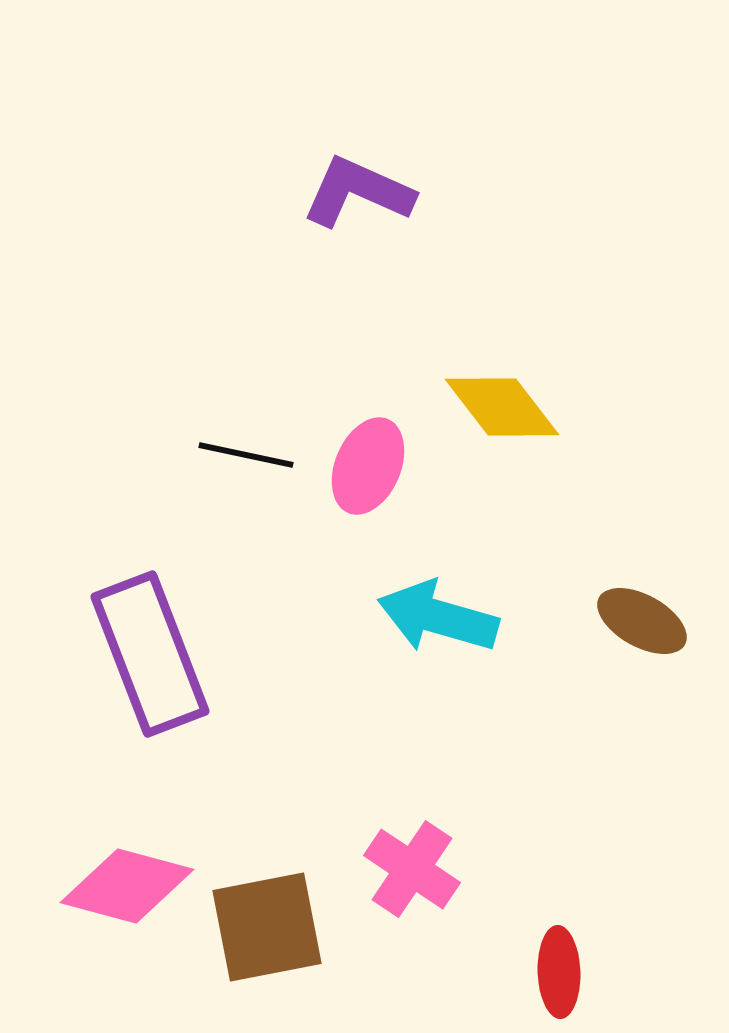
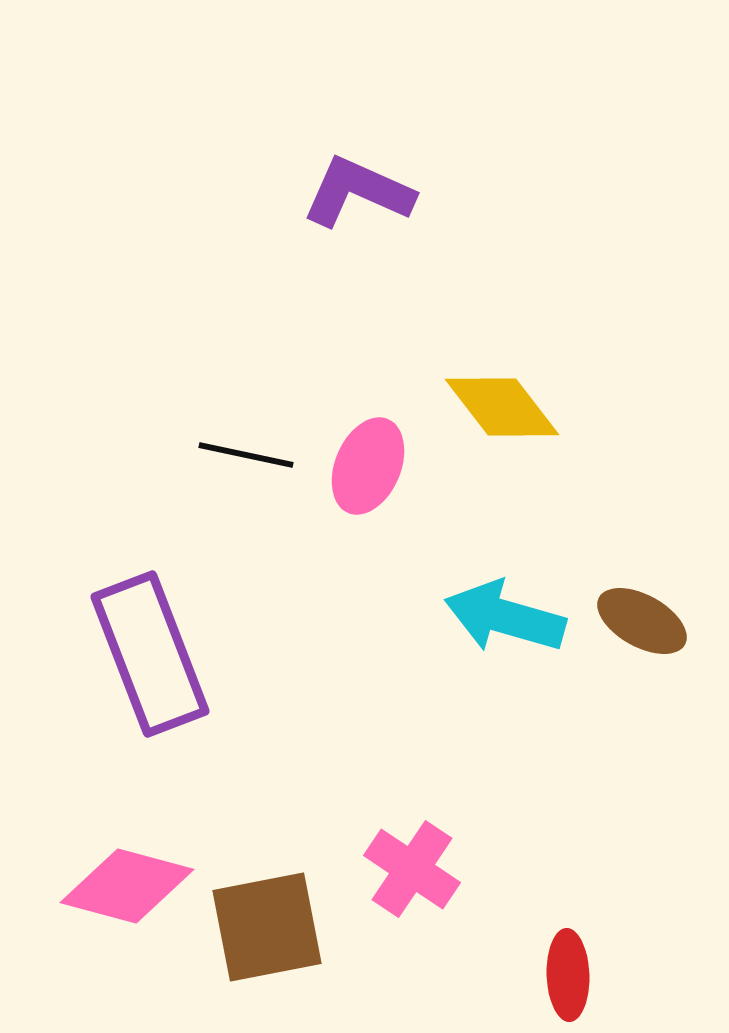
cyan arrow: moved 67 px right
red ellipse: moved 9 px right, 3 px down
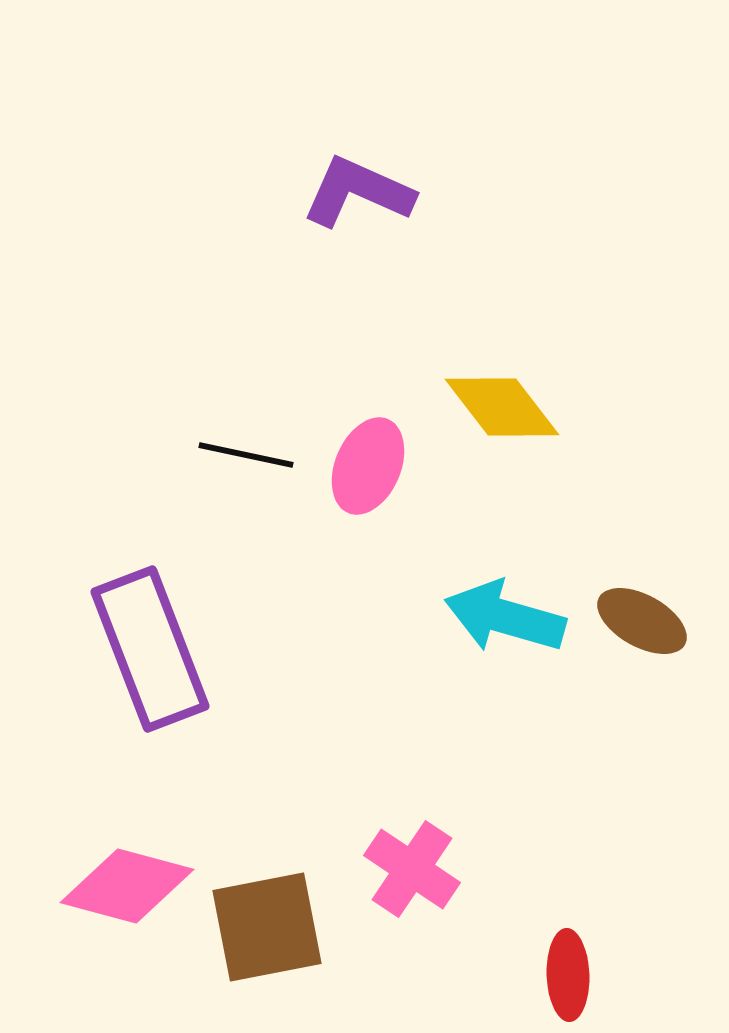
purple rectangle: moved 5 px up
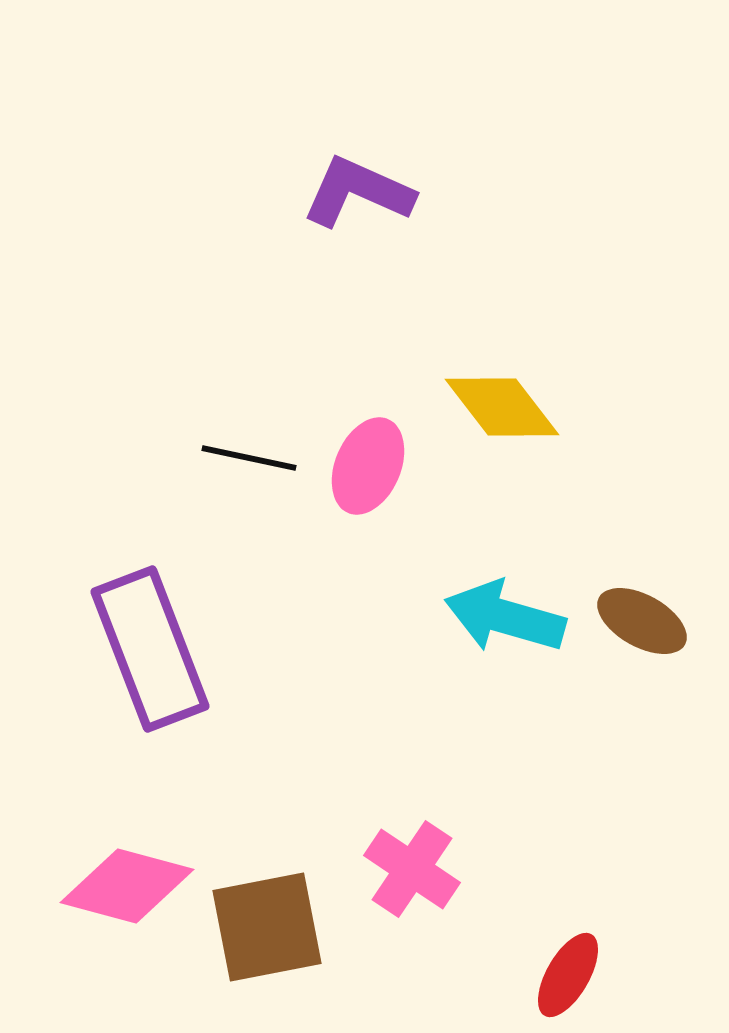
black line: moved 3 px right, 3 px down
red ellipse: rotated 32 degrees clockwise
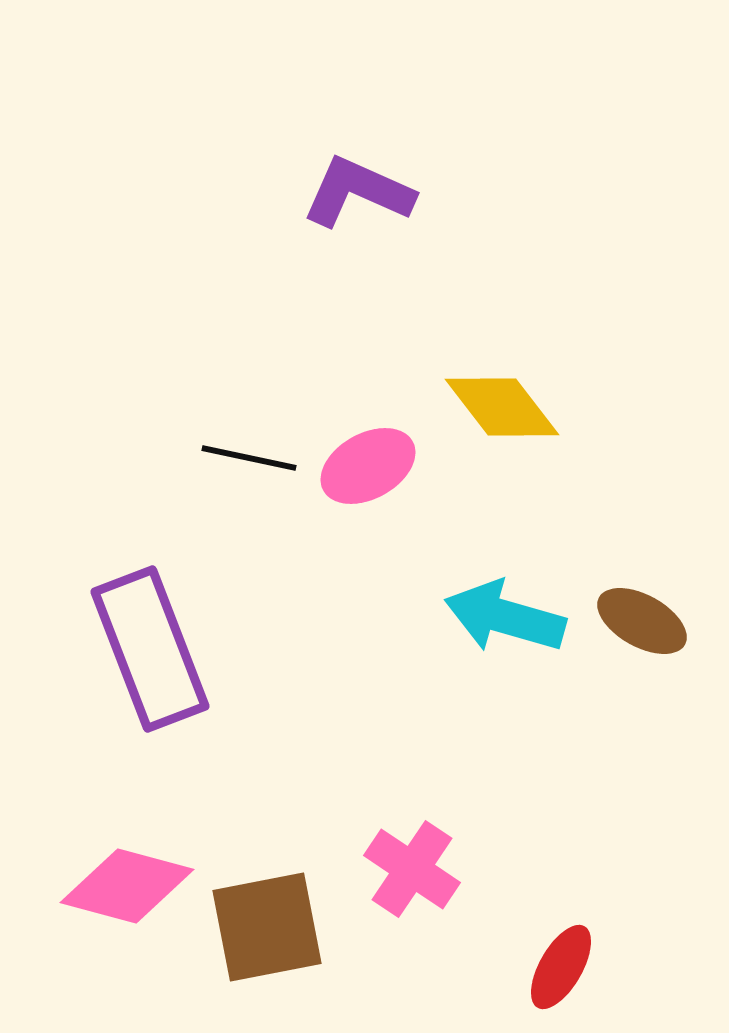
pink ellipse: rotated 38 degrees clockwise
red ellipse: moved 7 px left, 8 px up
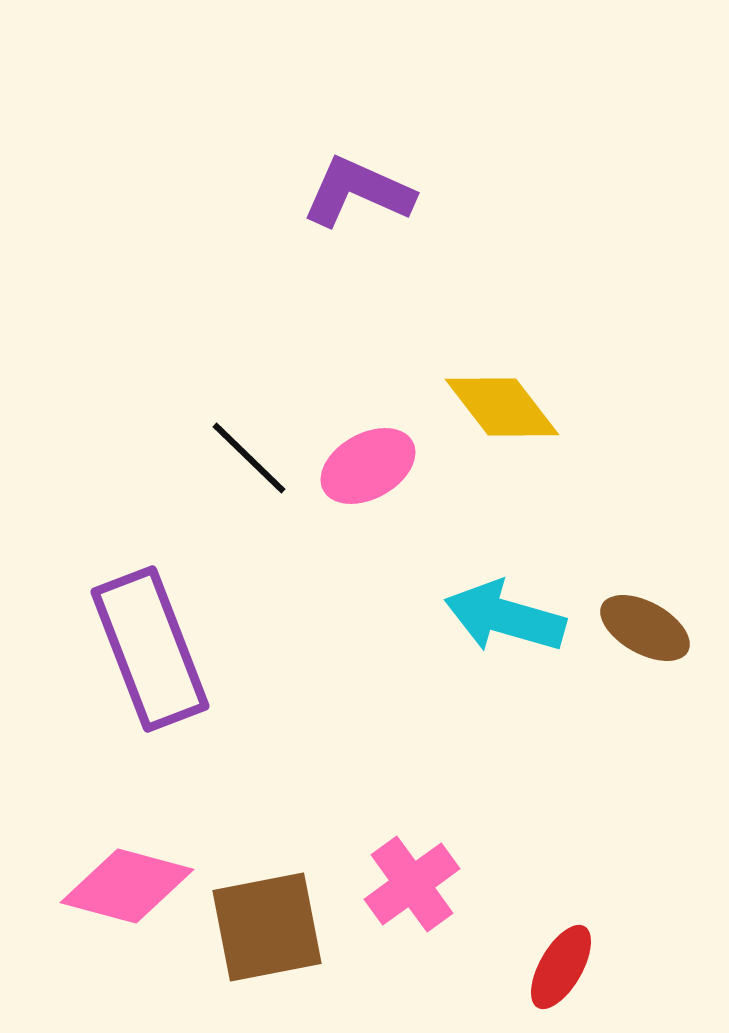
black line: rotated 32 degrees clockwise
brown ellipse: moved 3 px right, 7 px down
pink cross: moved 15 px down; rotated 20 degrees clockwise
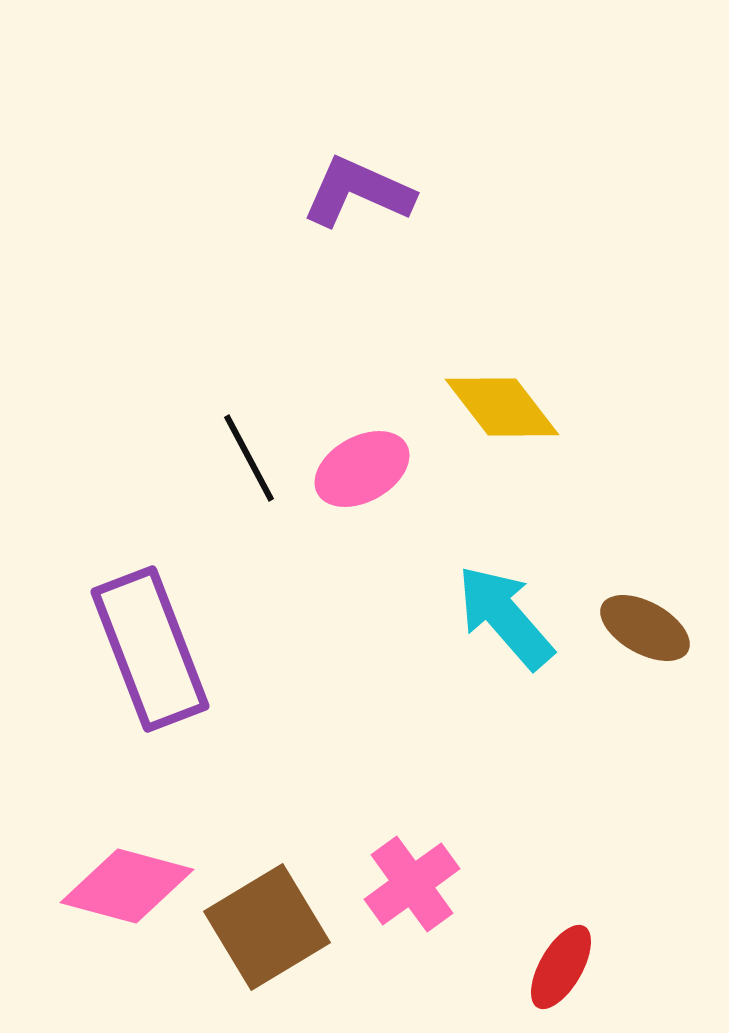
black line: rotated 18 degrees clockwise
pink ellipse: moved 6 px left, 3 px down
cyan arrow: rotated 33 degrees clockwise
brown square: rotated 20 degrees counterclockwise
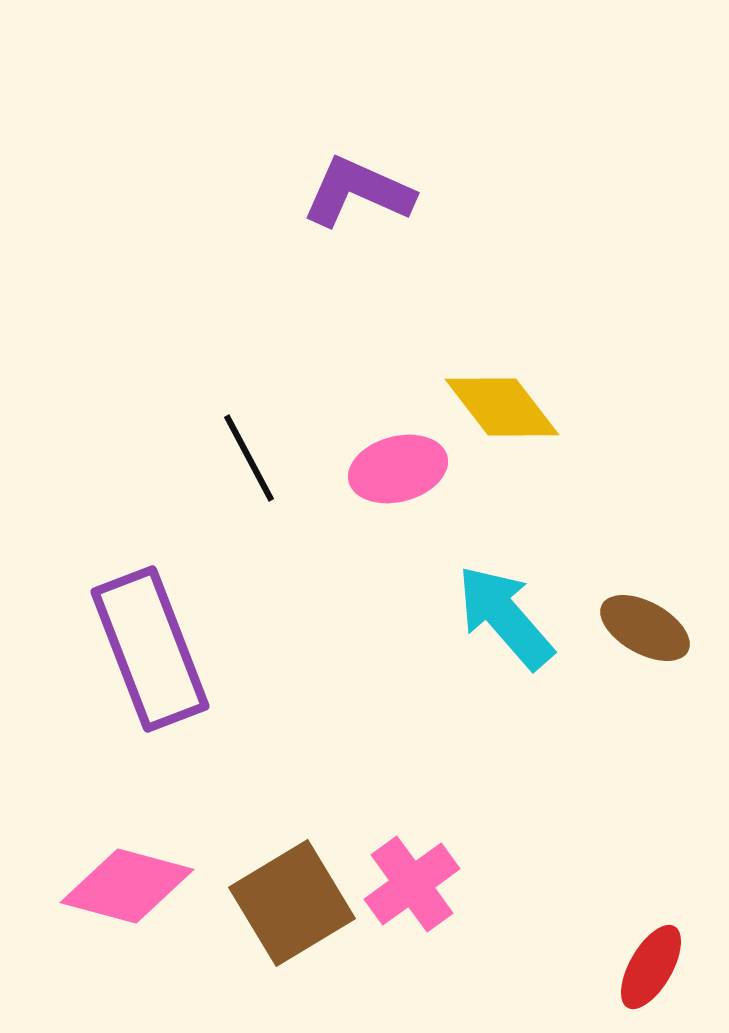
pink ellipse: moved 36 px right; rotated 14 degrees clockwise
brown square: moved 25 px right, 24 px up
red ellipse: moved 90 px right
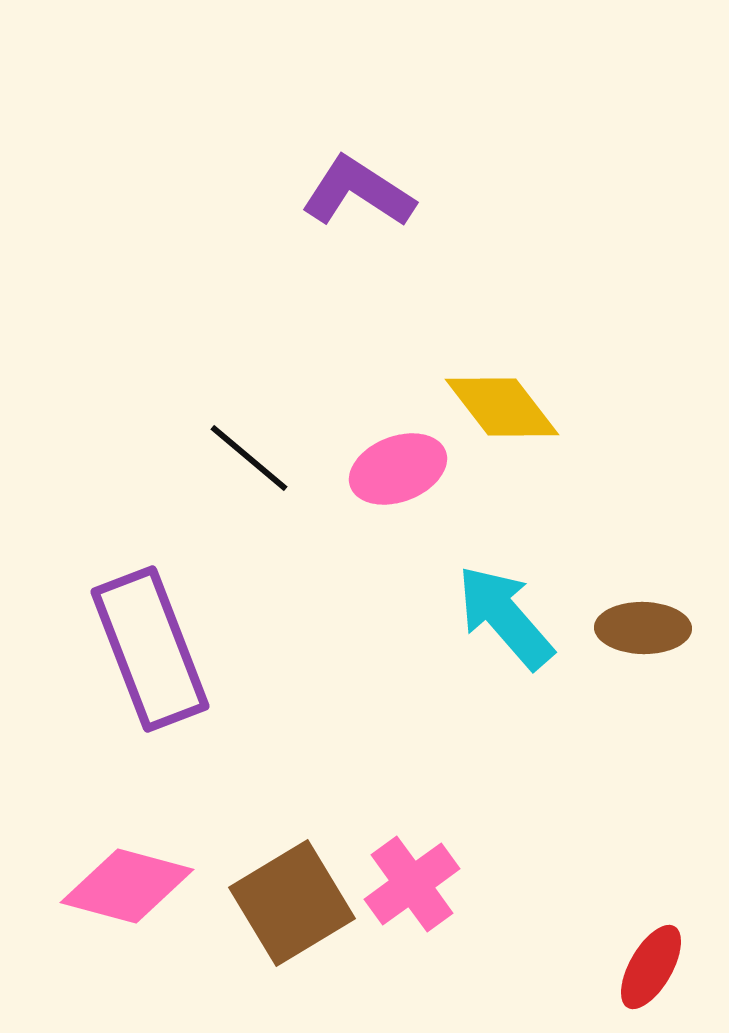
purple L-shape: rotated 9 degrees clockwise
black line: rotated 22 degrees counterclockwise
pink ellipse: rotated 6 degrees counterclockwise
brown ellipse: moved 2 px left; rotated 28 degrees counterclockwise
